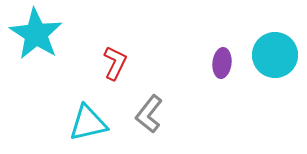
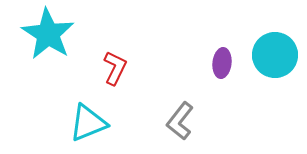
cyan star: moved 12 px right
red L-shape: moved 5 px down
gray L-shape: moved 31 px right, 7 px down
cyan triangle: rotated 9 degrees counterclockwise
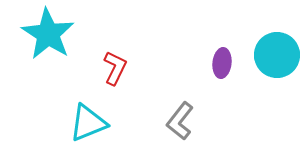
cyan circle: moved 2 px right
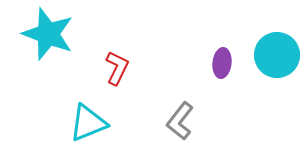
cyan star: rotated 12 degrees counterclockwise
red L-shape: moved 2 px right
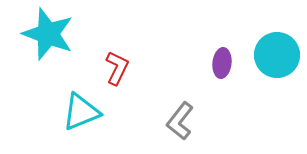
cyan triangle: moved 7 px left, 11 px up
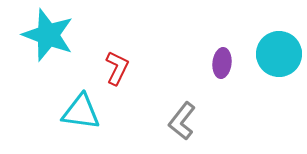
cyan star: moved 1 px down
cyan circle: moved 2 px right, 1 px up
cyan triangle: rotated 30 degrees clockwise
gray L-shape: moved 2 px right
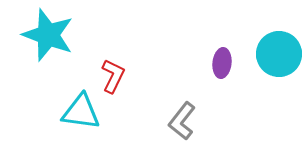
red L-shape: moved 4 px left, 8 px down
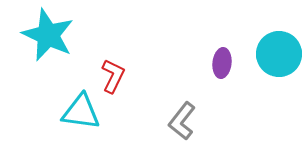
cyan star: rotated 4 degrees clockwise
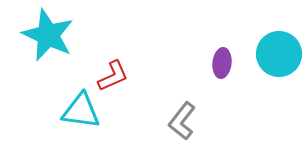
red L-shape: rotated 40 degrees clockwise
cyan triangle: moved 1 px up
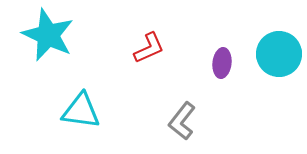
red L-shape: moved 36 px right, 28 px up
